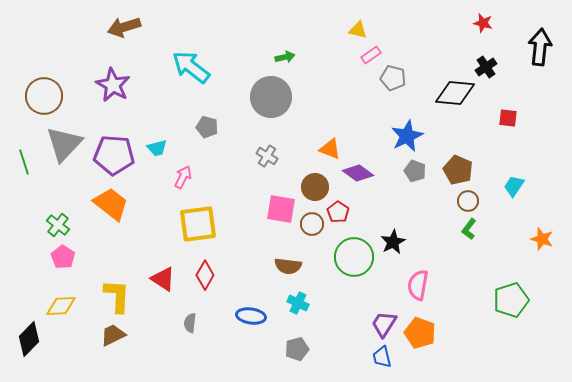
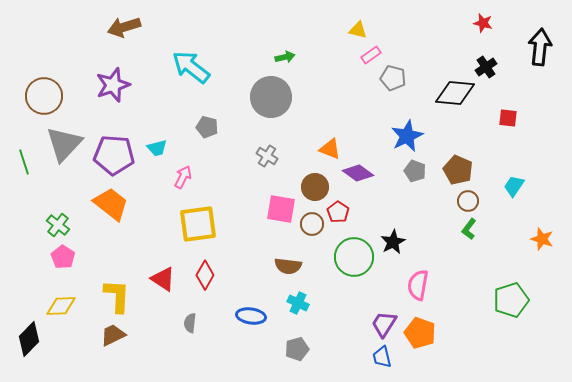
purple star at (113, 85): rotated 24 degrees clockwise
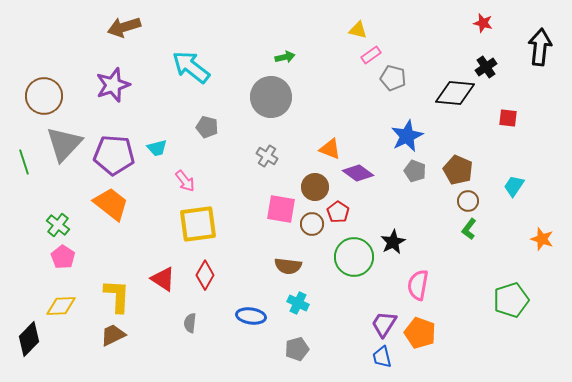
pink arrow at (183, 177): moved 2 px right, 4 px down; rotated 115 degrees clockwise
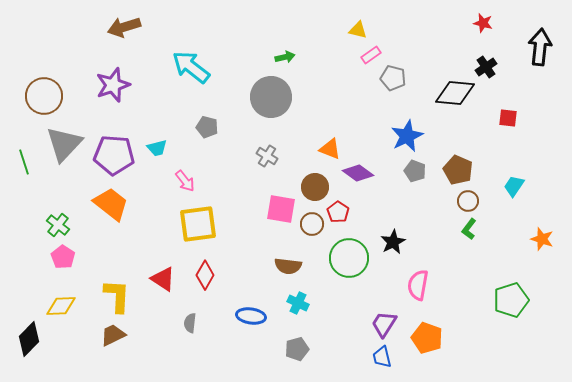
green circle at (354, 257): moved 5 px left, 1 px down
orange pentagon at (420, 333): moved 7 px right, 5 px down
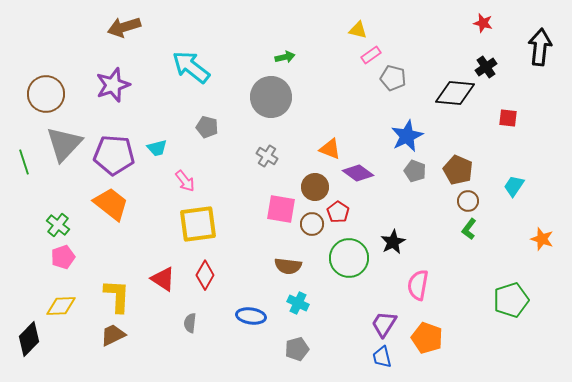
brown circle at (44, 96): moved 2 px right, 2 px up
pink pentagon at (63, 257): rotated 20 degrees clockwise
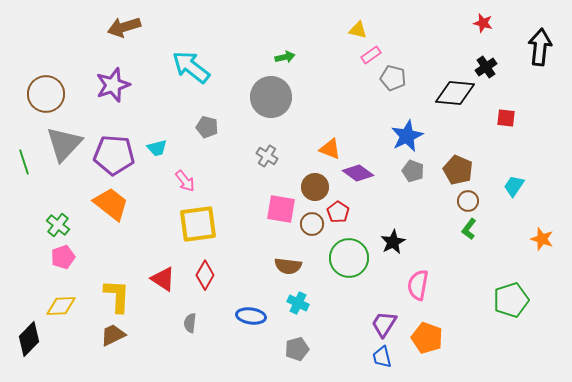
red square at (508, 118): moved 2 px left
gray pentagon at (415, 171): moved 2 px left
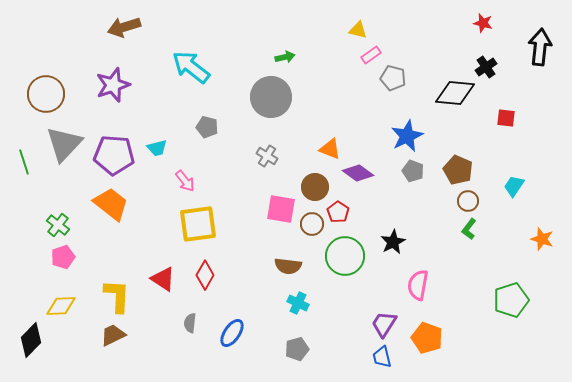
green circle at (349, 258): moved 4 px left, 2 px up
blue ellipse at (251, 316): moved 19 px left, 17 px down; rotated 64 degrees counterclockwise
black diamond at (29, 339): moved 2 px right, 1 px down
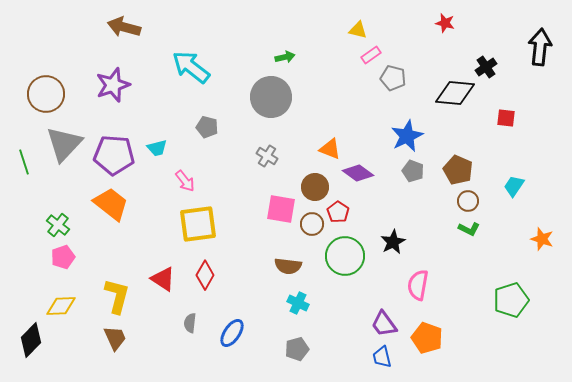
red star at (483, 23): moved 38 px left
brown arrow at (124, 27): rotated 32 degrees clockwise
green L-shape at (469, 229): rotated 100 degrees counterclockwise
yellow L-shape at (117, 296): rotated 12 degrees clockwise
purple trapezoid at (384, 324): rotated 68 degrees counterclockwise
brown trapezoid at (113, 335): moved 2 px right, 3 px down; rotated 92 degrees clockwise
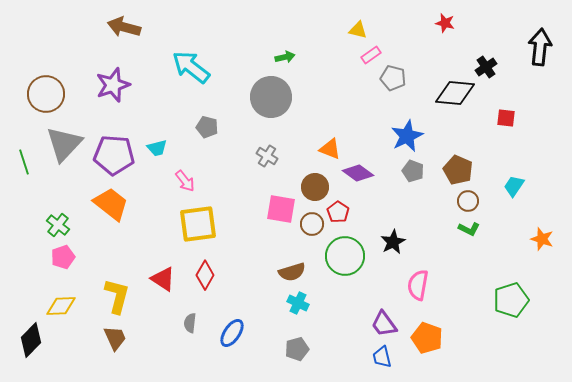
brown semicircle at (288, 266): moved 4 px right, 6 px down; rotated 24 degrees counterclockwise
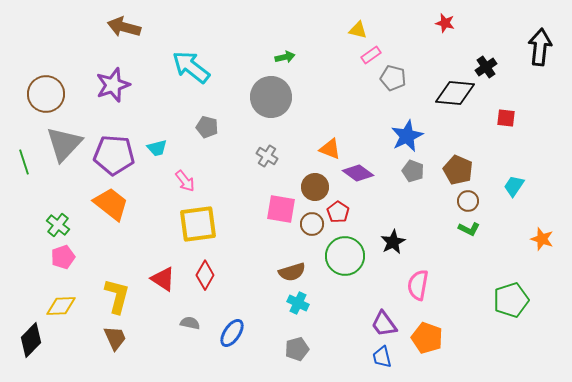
gray semicircle at (190, 323): rotated 96 degrees clockwise
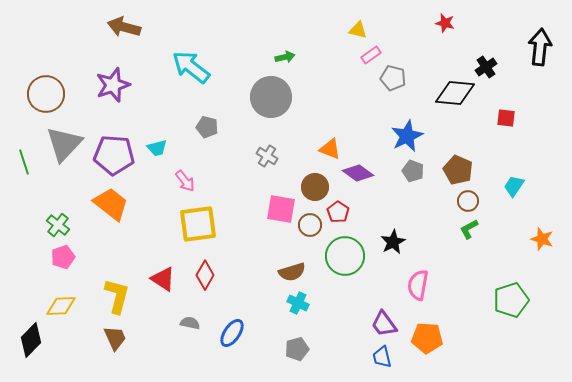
brown circle at (312, 224): moved 2 px left, 1 px down
green L-shape at (469, 229): rotated 125 degrees clockwise
orange pentagon at (427, 338): rotated 16 degrees counterclockwise
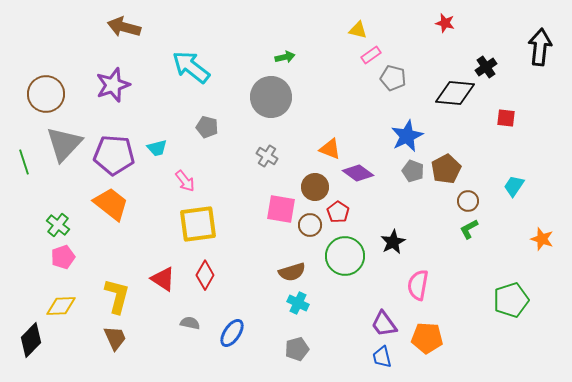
brown pentagon at (458, 170): moved 12 px left, 1 px up; rotated 20 degrees clockwise
